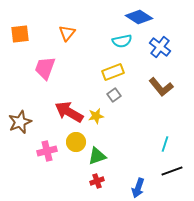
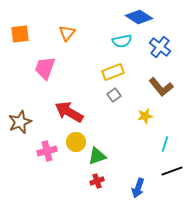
yellow star: moved 49 px right
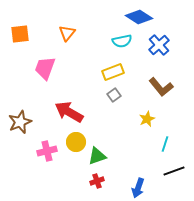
blue cross: moved 1 px left, 2 px up; rotated 10 degrees clockwise
yellow star: moved 2 px right, 3 px down; rotated 14 degrees counterclockwise
black line: moved 2 px right
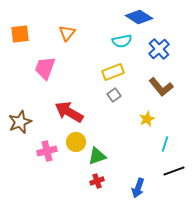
blue cross: moved 4 px down
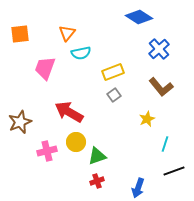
cyan semicircle: moved 41 px left, 12 px down
